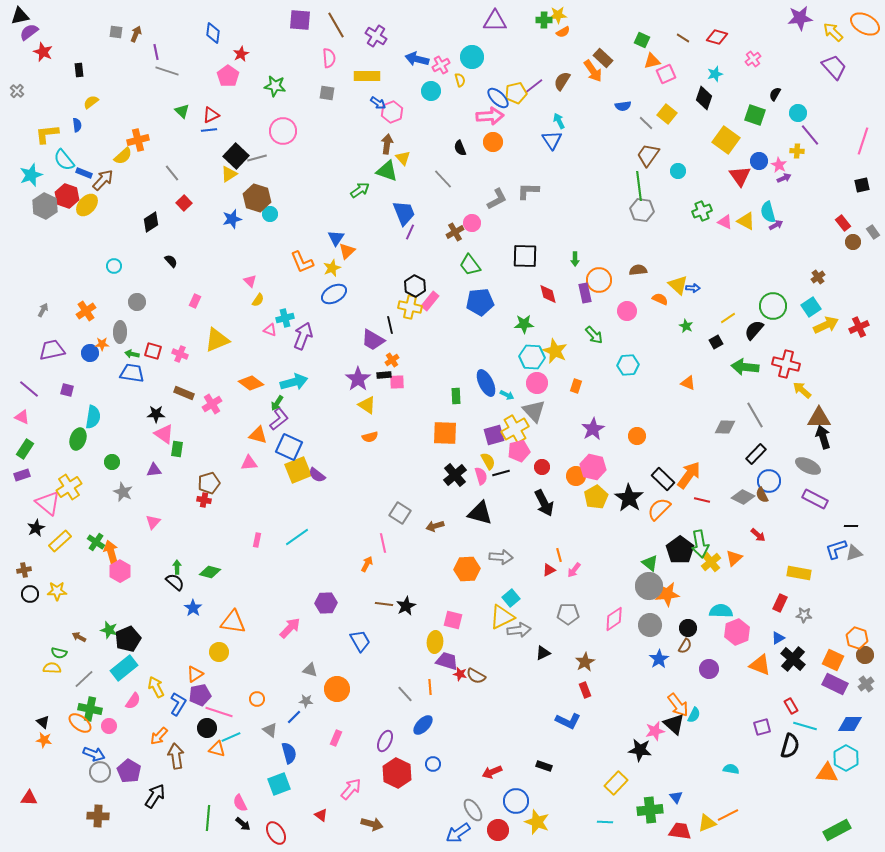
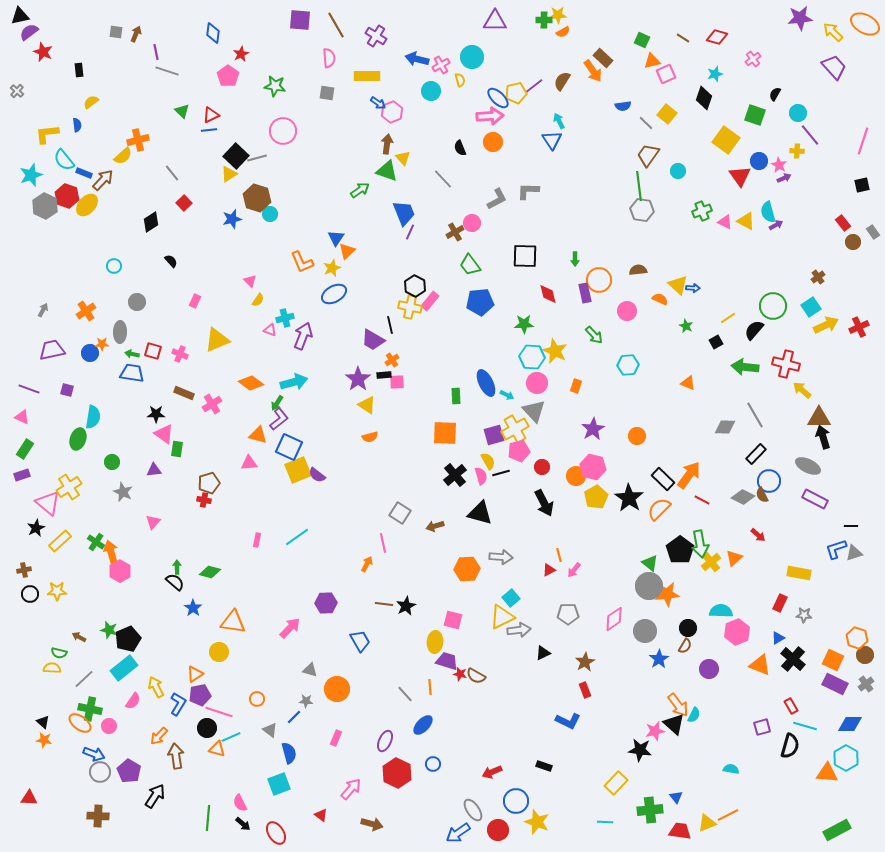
purple line at (29, 389): rotated 20 degrees counterclockwise
red line at (702, 500): rotated 14 degrees clockwise
gray circle at (650, 625): moved 5 px left, 6 px down
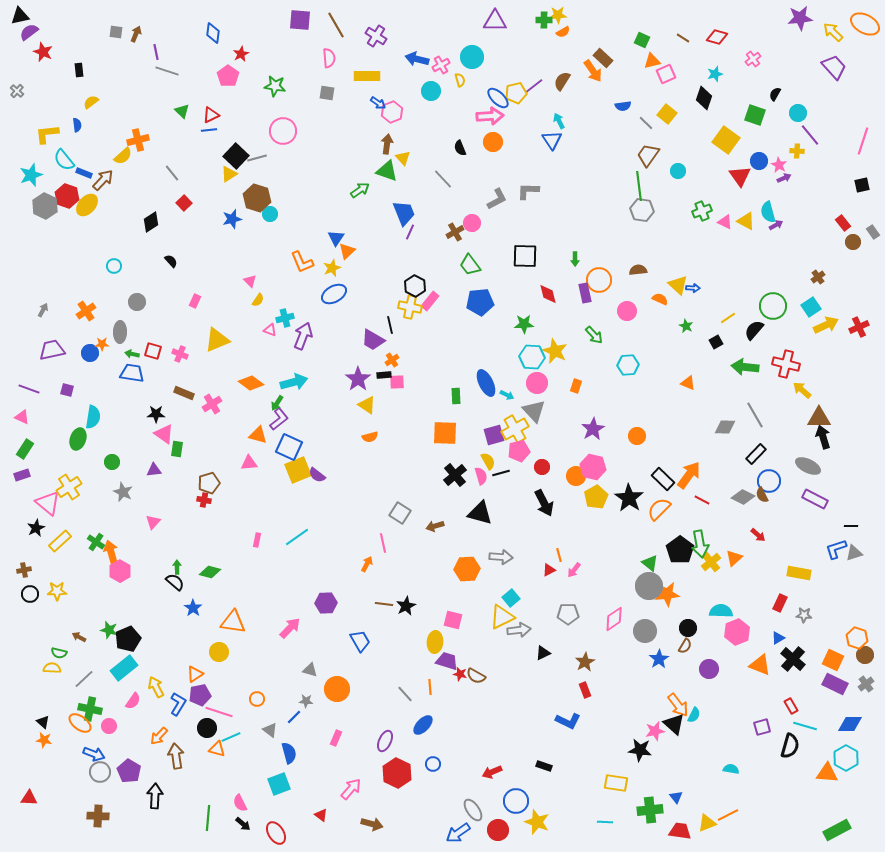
yellow rectangle at (616, 783): rotated 55 degrees clockwise
black arrow at (155, 796): rotated 30 degrees counterclockwise
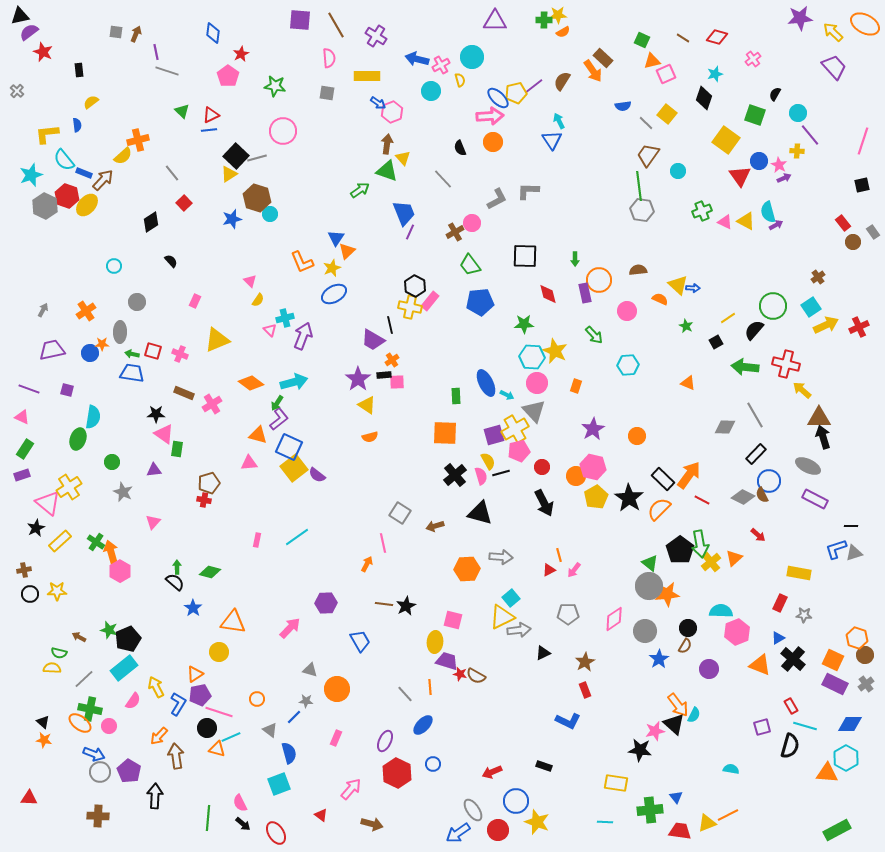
pink triangle at (270, 330): rotated 24 degrees clockwise
yellow square at (298, 470): moved 4 px left, 2 px up; rotated 16 degrees counterclockwise
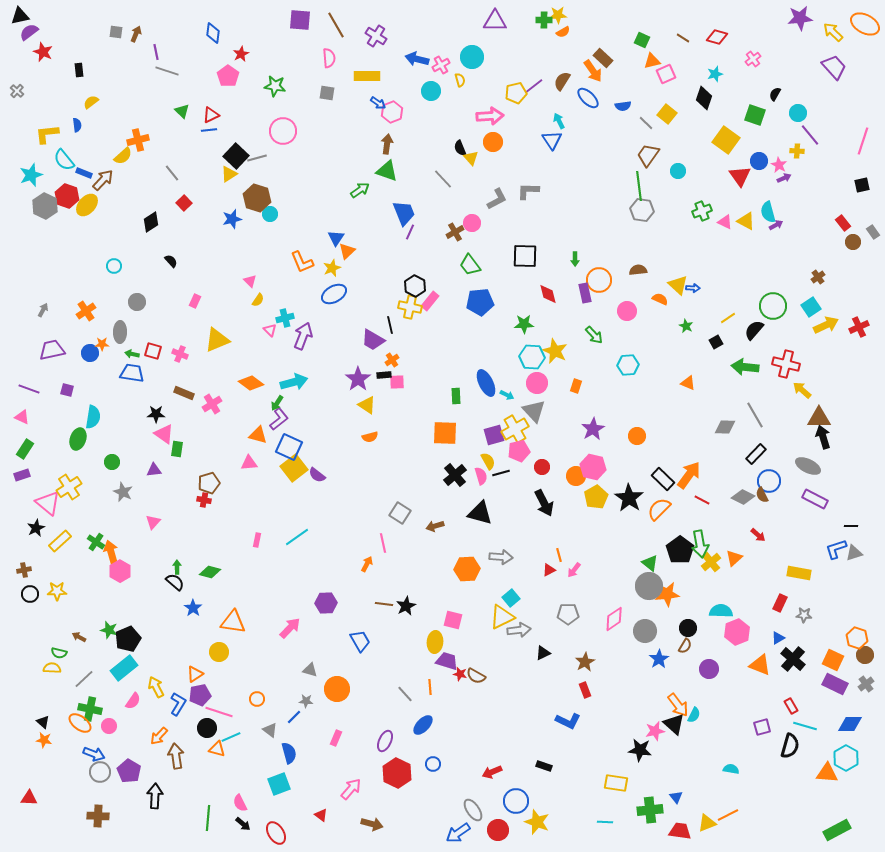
blue ellipse at (498, 98): moved 90 px right
yellow triangle at (403, 158): moved 68 px right
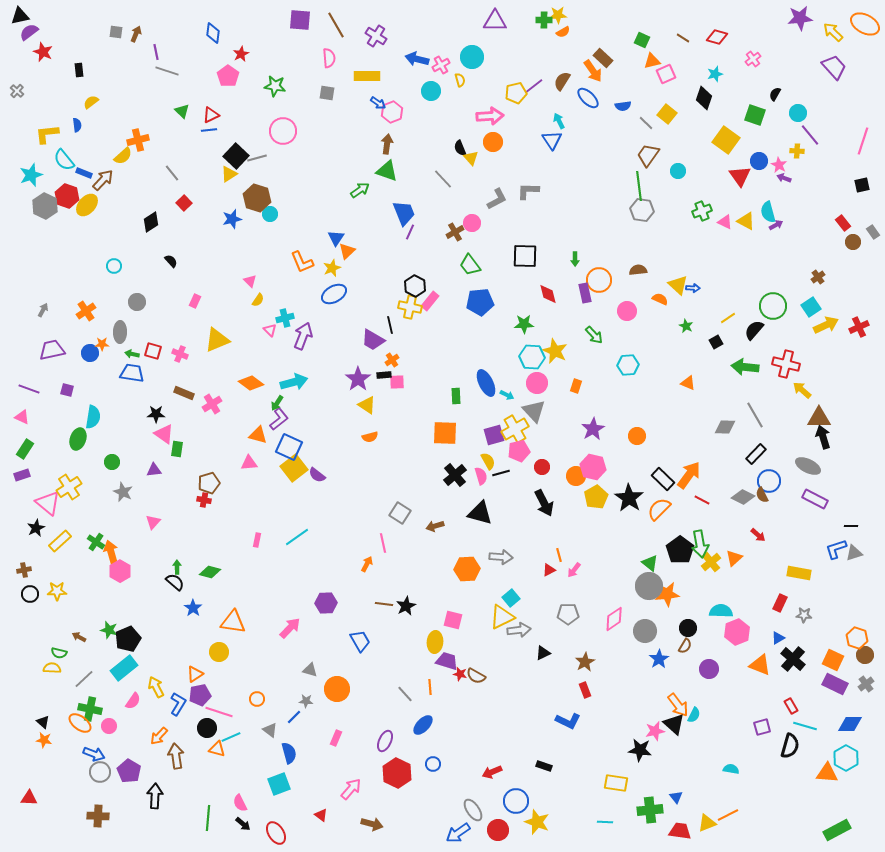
purple arrow at (784, 178): rotated 136 degrees counterclockwise
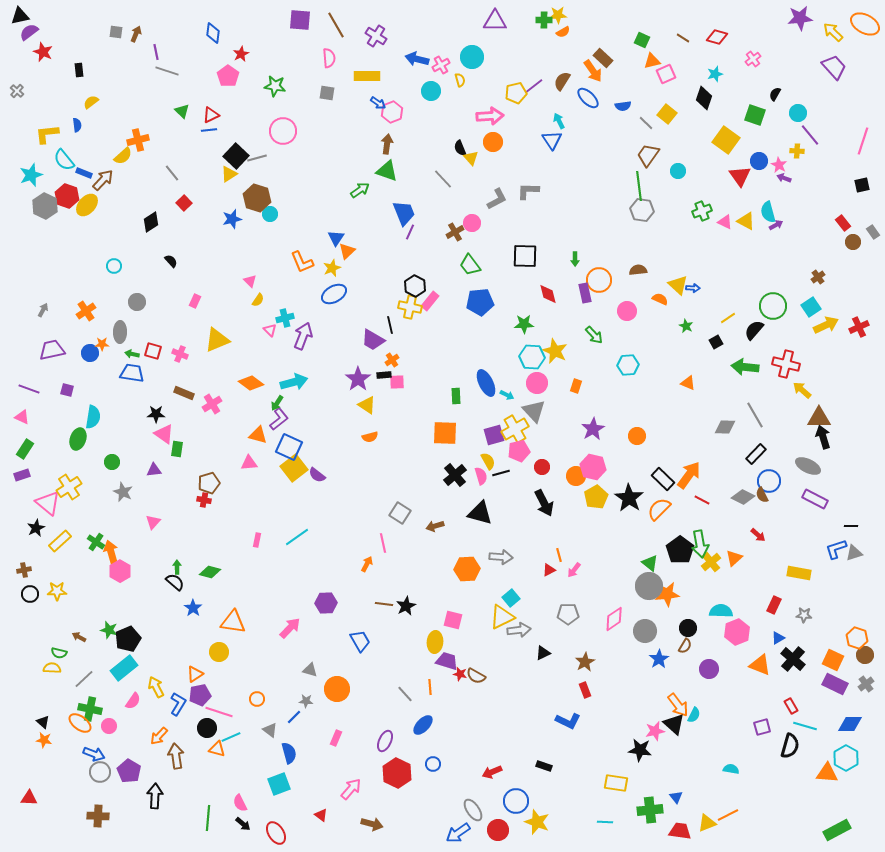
red rectangle at (780, 603): moved 6 px left, 2 px down
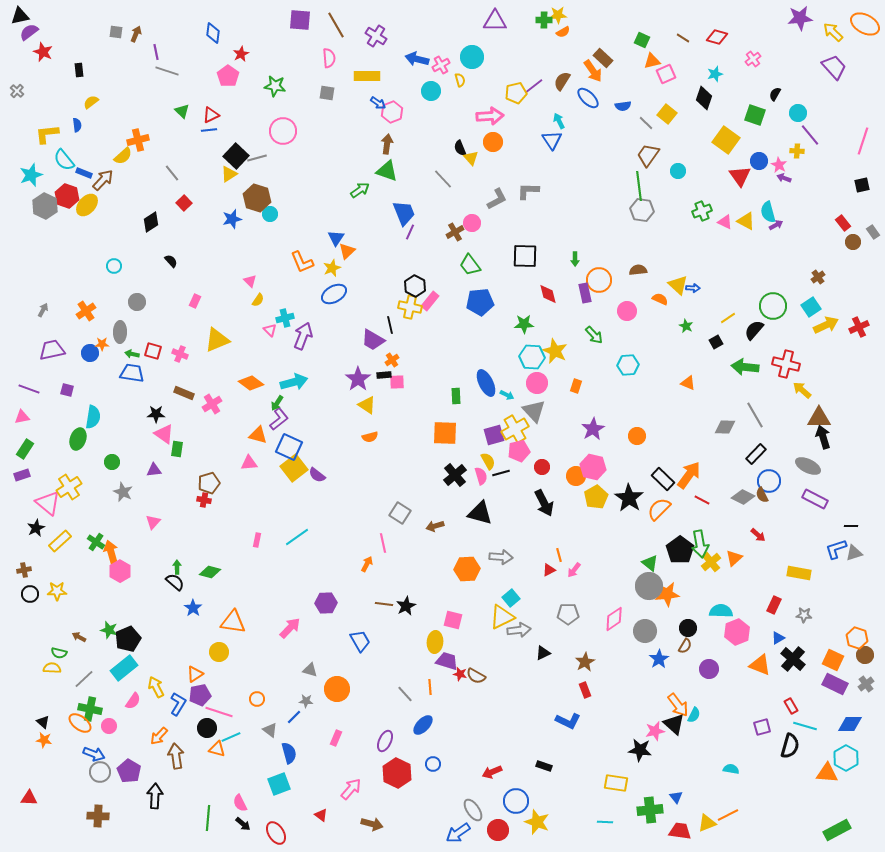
pink triangle at (22, 417): rotated 35 degrees counterclockwise
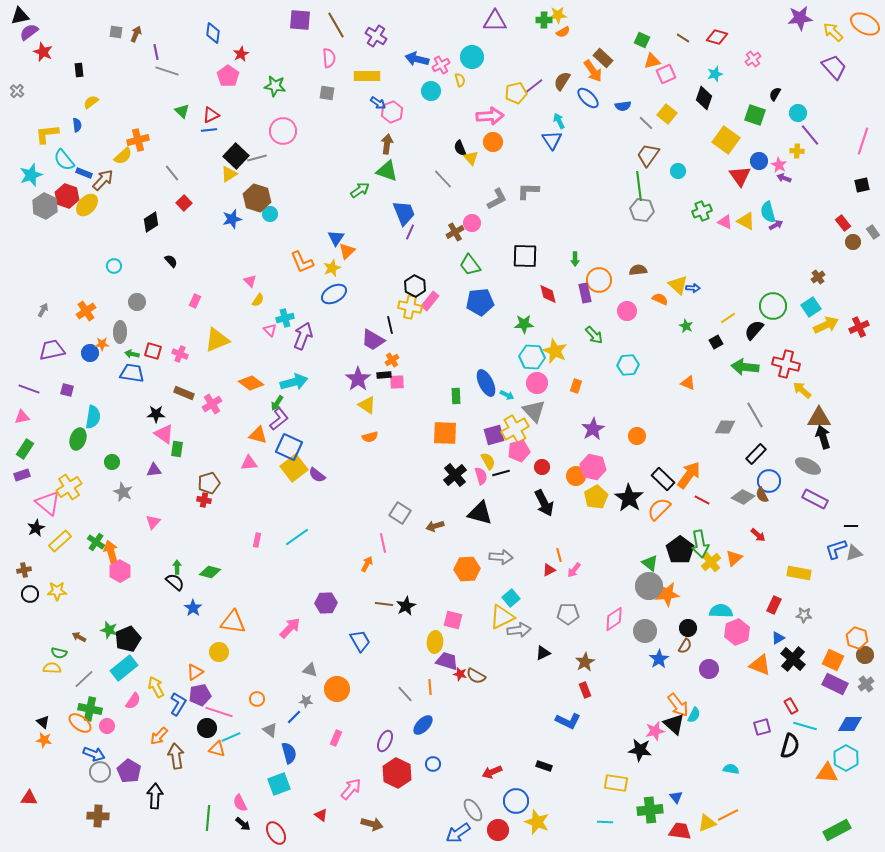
orange triangle at (195, 674): moved 2 px up
pink circle at (109, 726): moved 2 px left
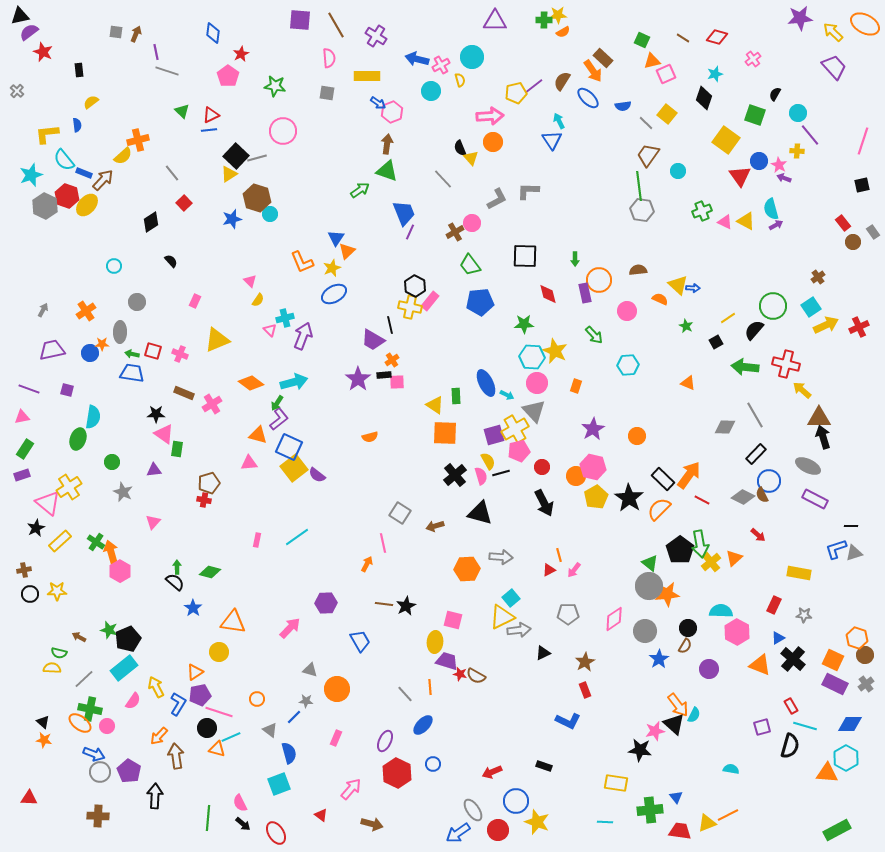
cyan semicircle at (768, 212): moved 3 px right, 3 px up
yellow triangle at (367, 405): moved 68 px right
pink hexagon at (737, 632): rotated 10 degrees counterclockwise
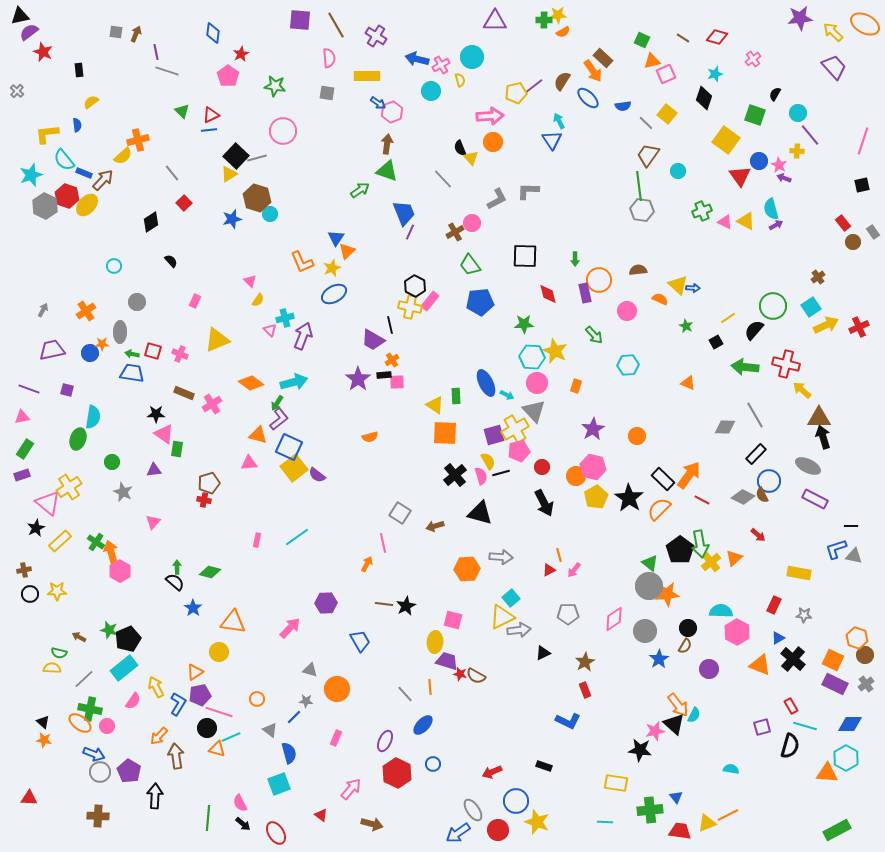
gray triangle at (854, 553): moved 3 px down; rotated 30 degrees clockwise
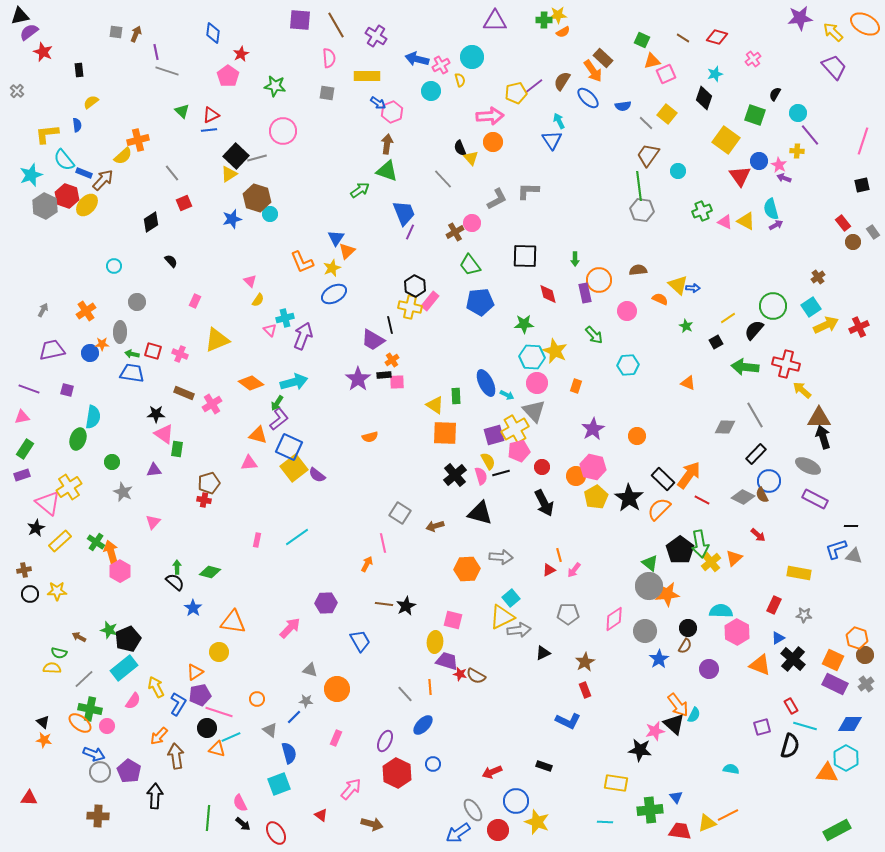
red square at (184, 203): rotated 21 degrees clockwise
